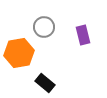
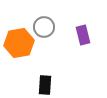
orange hexagon: moved 10 px up
black rectangle: moved 2 px down; rotated 54 degrees clockwise
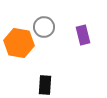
orange hexagon: rotated 20 degrees clockwise
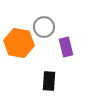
purple rectangle: moved 17 px left, 12 px down
black rectangle: moved 4 px right, 4 px up
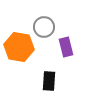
orange hexagon: moved 4 px down
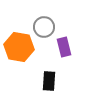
purple rectangle: moved 2 px left
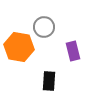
purple rectangle: moved 9 px right, 4 px down
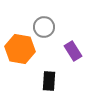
orange hexagon: moved 1 px right, 2 px down
purple rectangle: rotated 18 degrees counterclockwise
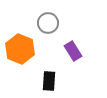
gray circle: moved 4 px right, 4 px up
orange hexagon: rotated 12 degrees clockwise
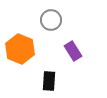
gray circle: moved 3 px right, 3 px up
